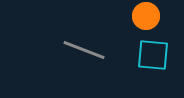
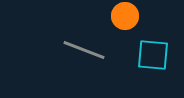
orange circle: moved 21 px left
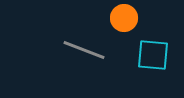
orange circle: moved 1 px left, 2 px down
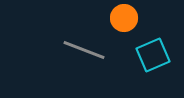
cyan square: rotated 28 degrees counterclockwise
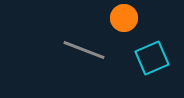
cyan square: moved 1 px left, 3 px down
